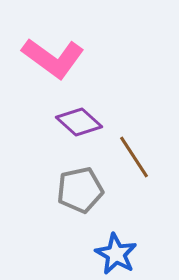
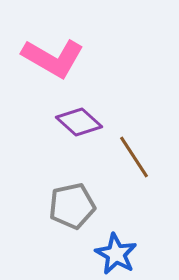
pink L-shape: rotated 6 degrees counterclockwise
gray pentagon: moved 8 px left, 16 px down
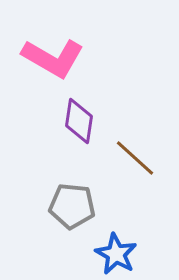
purple diamond: moved 1 px up; rotated 57 degrees clockwise
brown line: moved 1 px right, 1 px down; rotated 15 degrees counterclockwise
gray pentagon: rotated 18 degrees clockwise
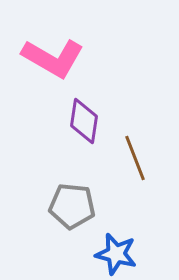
purple diamond: moved 5 px right
brown line: rotated 27 degrees clockwise
blue star: rotated 15 degrees counterclockwise
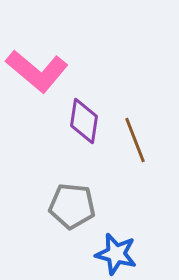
pink L-shape: moved 16 px left, 13 px down; rotated 10 degrees clockwise
brown line: moved 18 px up
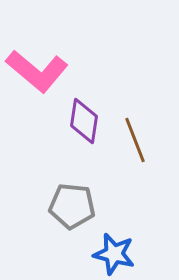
blue star: moved 2 px left
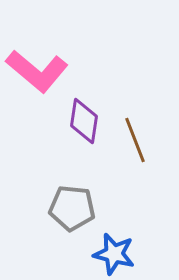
gray pentagon: moved 2 px down
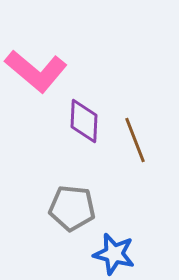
pink L-shape: moved 1 px left
purple diamond: rotated 6 degrees counterclockwise
